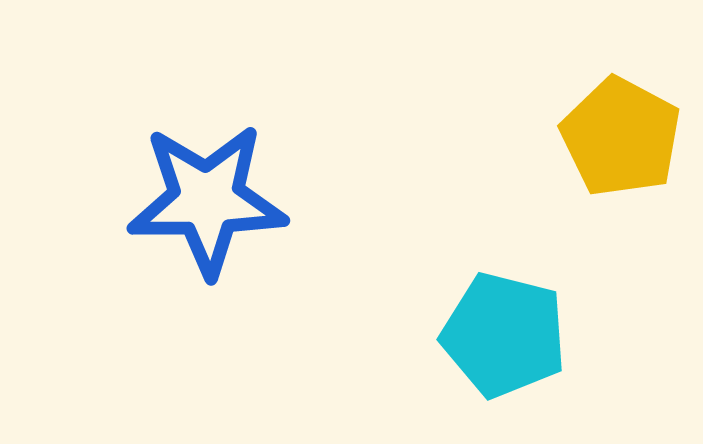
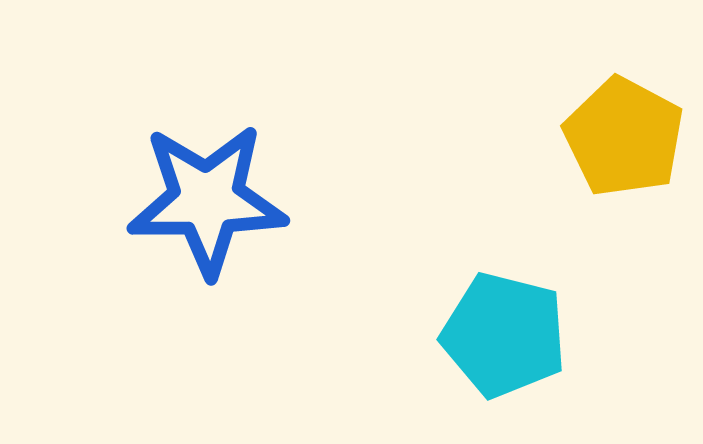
yellow pentagon: moved 3 px right
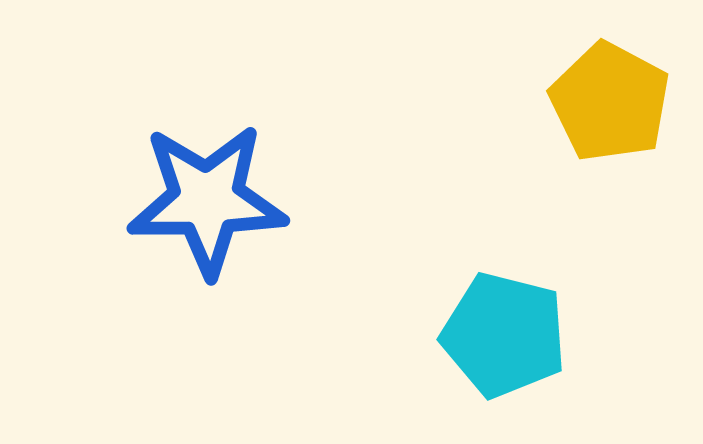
yellow pentagon: moved 14 px left, 35 px up
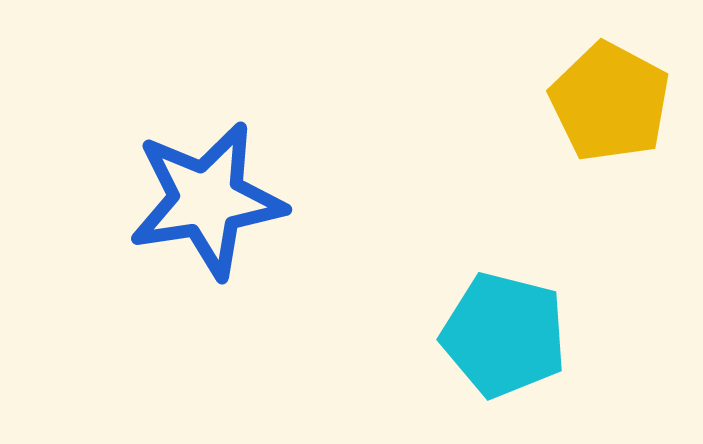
blue star: rotated 8 degrees counterclockwise
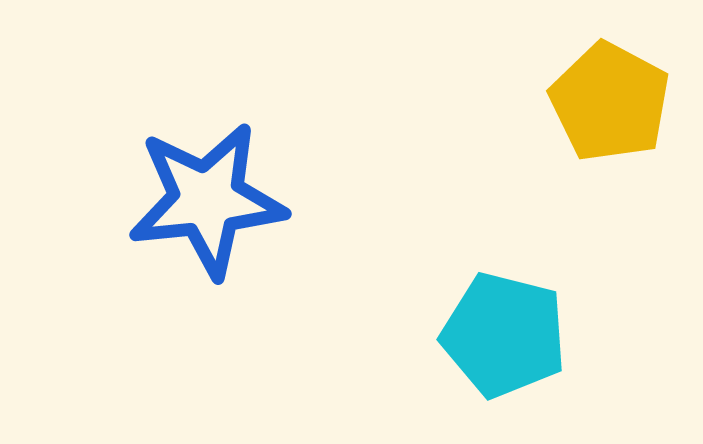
blue star: rotated 3 degrees clockwise
